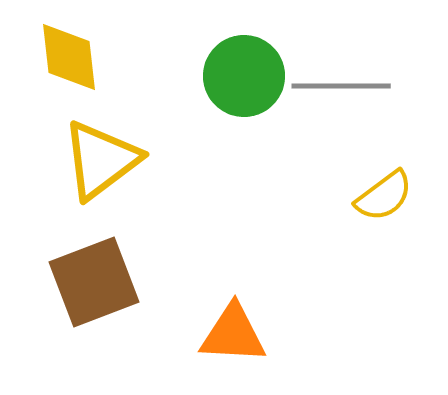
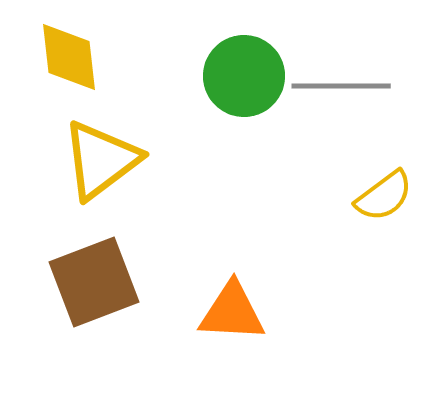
orange triangle: moved 1 px left, 22 px up
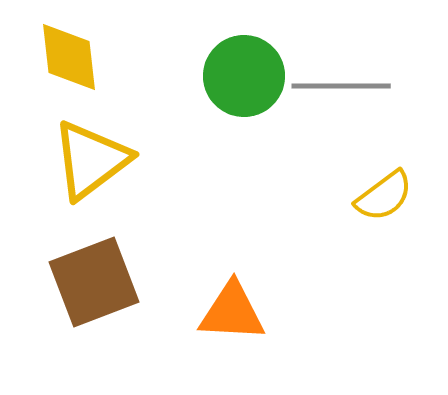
yellow triangle: moved 10 px left
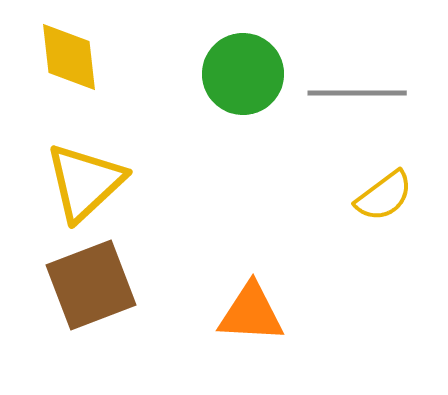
green circle: moved 1 px left, 2 px up
gray line: moved 16 px right, 7 px down
yellow triangle: moved 6 px left, 22 px down; rotated 6 degrees counterclockwise
brown square: moved 3 px left, 3 px down
orange triangle: moved 19 px right, 1 px down
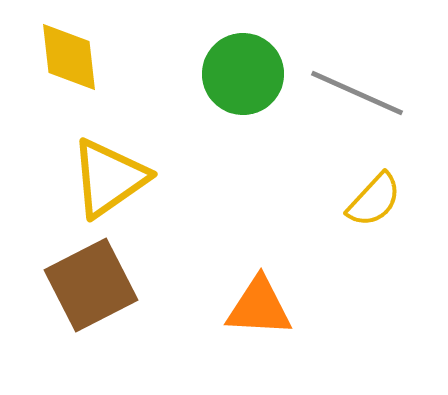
gray line: rotated 24 degrees clockwise
yellow triangle: moved 24 px right, 4 px up; rotated 8 degrees clockwise
yellow semicircle: moved 10 px left, 4 px down; rotated 10 degrees counterclockwise
brown square: rotated 6 degrees counterclockwise
orange triangle: moved 8 px right, 6 px up
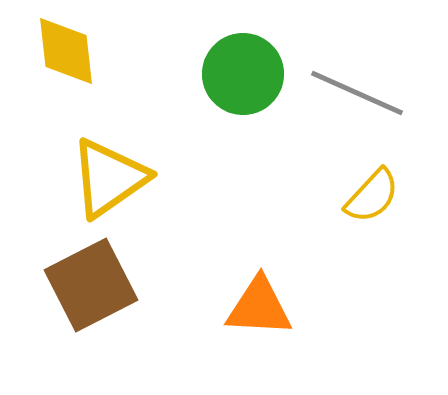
yellow diamond: moved 3 px left, 6 px up
yellow semicircle: moved 2 px left, 4 px up
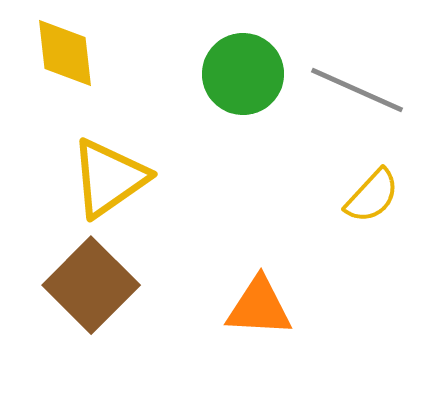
yellow diamond: moved 1 px left, 2 px down
gray line: moved 3 px up
brown square: rotated 18 degrees counterclockwise
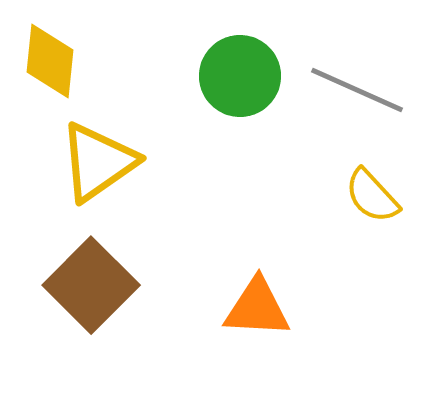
yellow diamond: moved 15 px left, 8 px down; rotated 12 degrees clockwise
green circle: moved 3 px left, 2 px down
yellow triangle: moved 11 px left, 16 px up
yellow semicircle: rotated 94 degrees clockwise
orange triangle: moved 2 px left, 1 px down
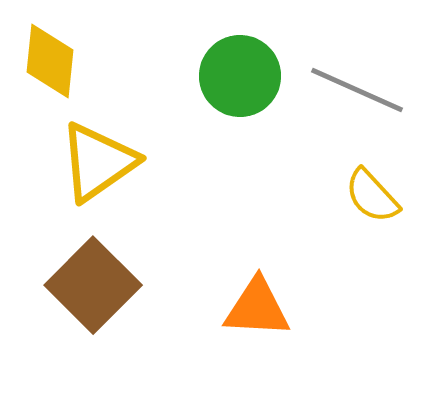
brown square: moved 2 px right
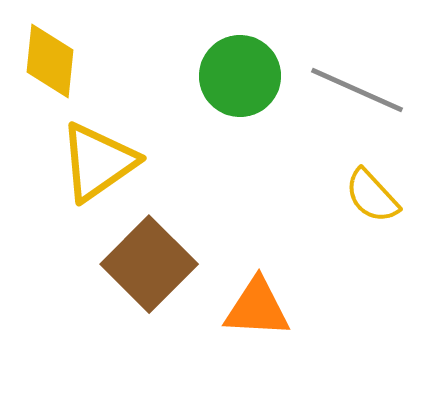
brown square: moved 56 px right, 21 px up
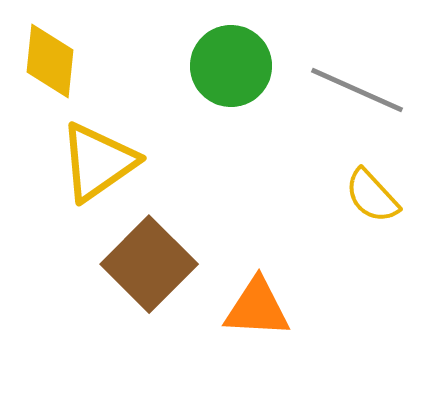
green circle: moved 9 px left, 10 px up
